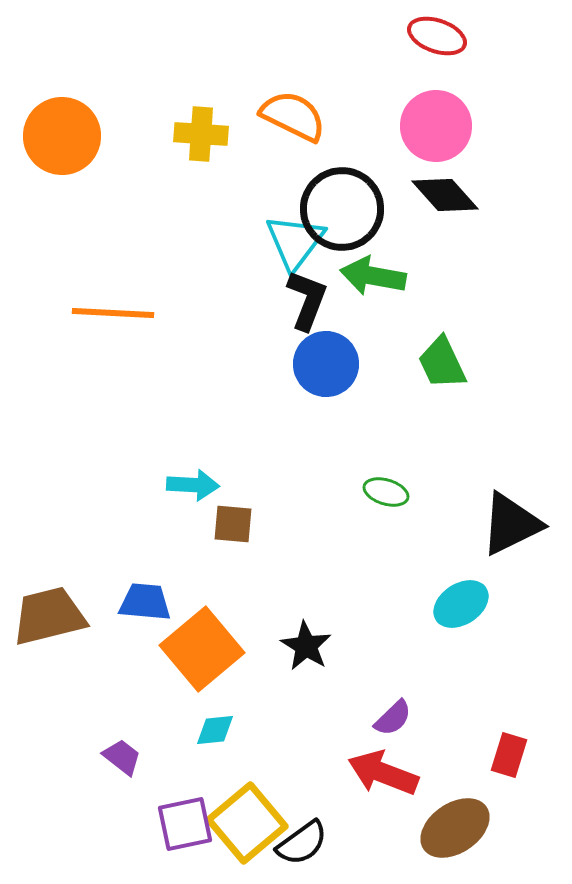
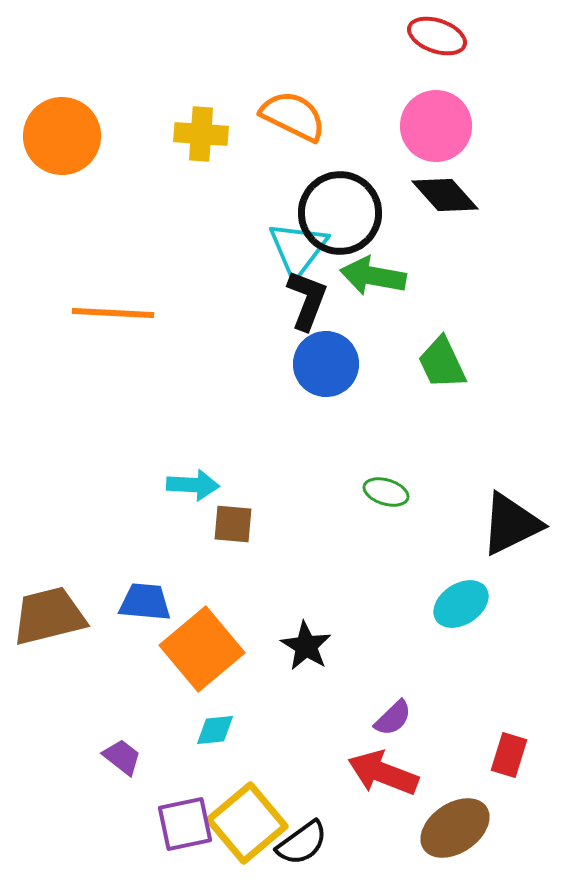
black circle: moved 2 px left, 4 px down
cyan triangle: moved 3 px right, 7 px down
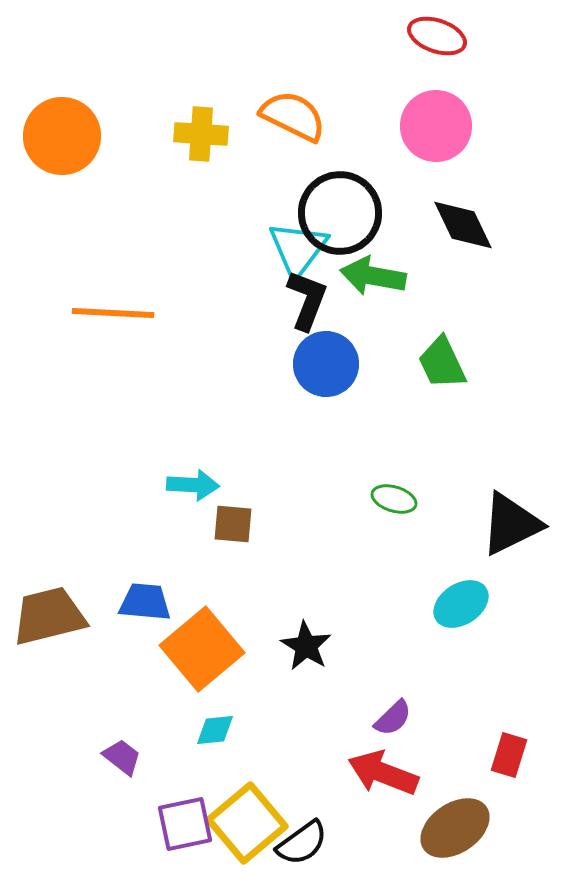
black diamond: moved 18 px right, 30 px down; rotated 16 degrees clockwise
green ellipse: moved 8 px right, 7 px down
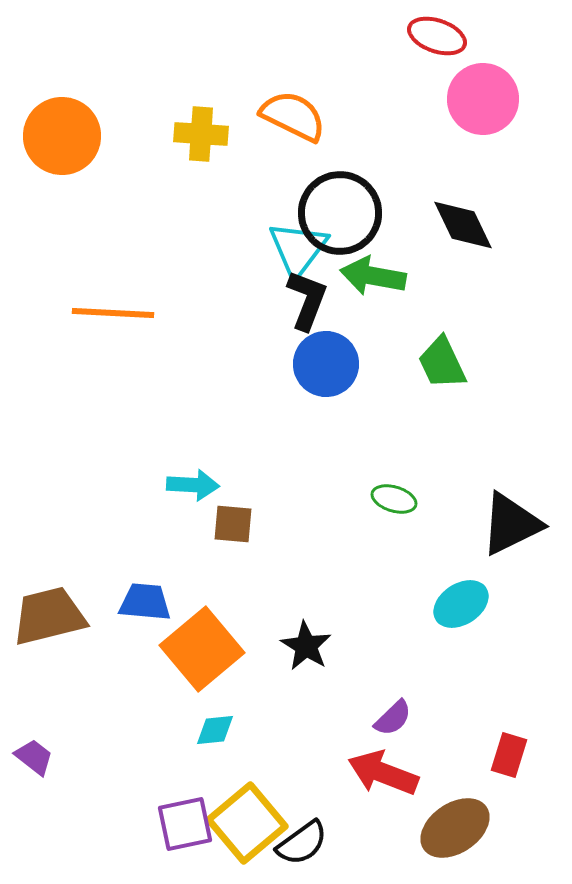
pink circle: moved 47 px right, 27 px up
purple trapezoid: moved 88 px left
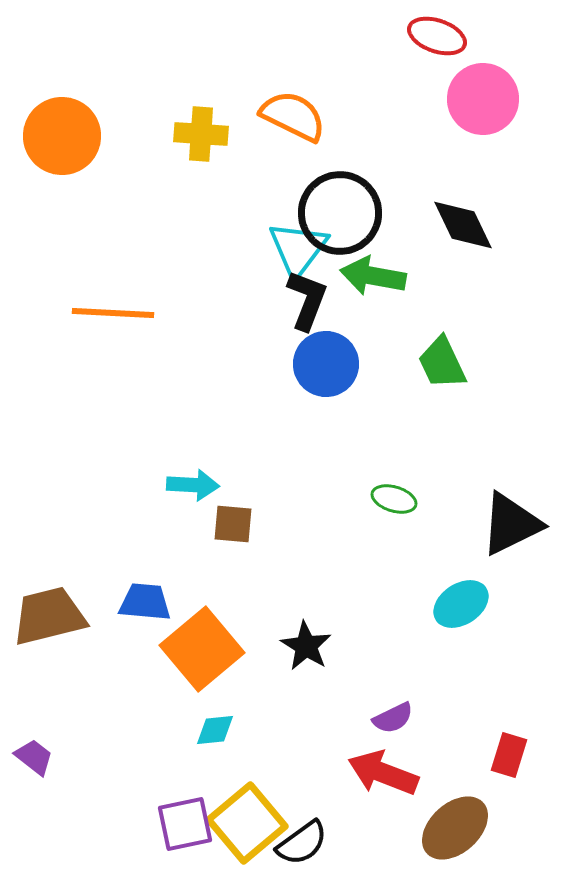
purple semicircle: rotated 18 degrees clockwise
brown ellipse: rotated 8 degrees counterclockwise
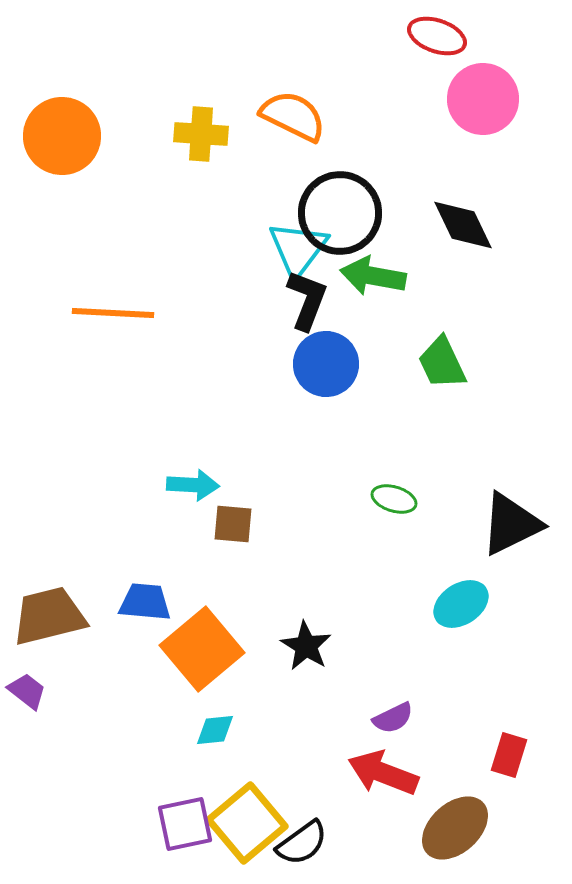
purple trapezoid: moved 7 px left, 66 px up
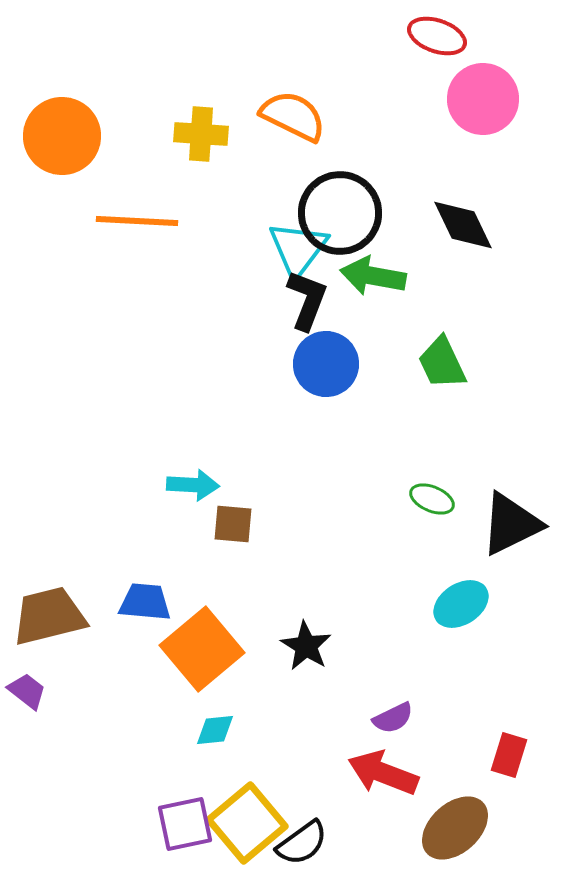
orange line: moved 24 px right, 92 px up
green ellipse: moved 38 px right; rotated 6 degrees clockwise
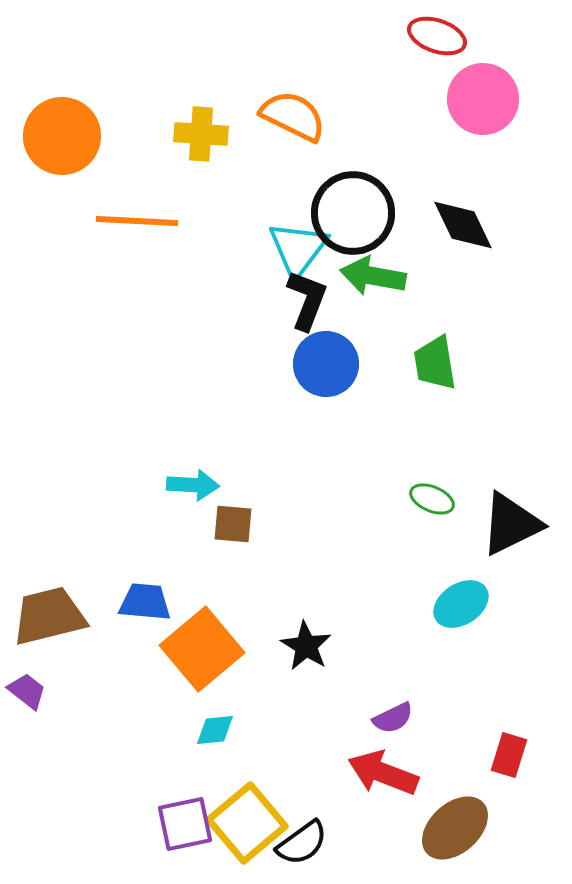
black circle: moved 13 px right
green trapezoid: moved 7 px left; rotated 16 degrees clockwise
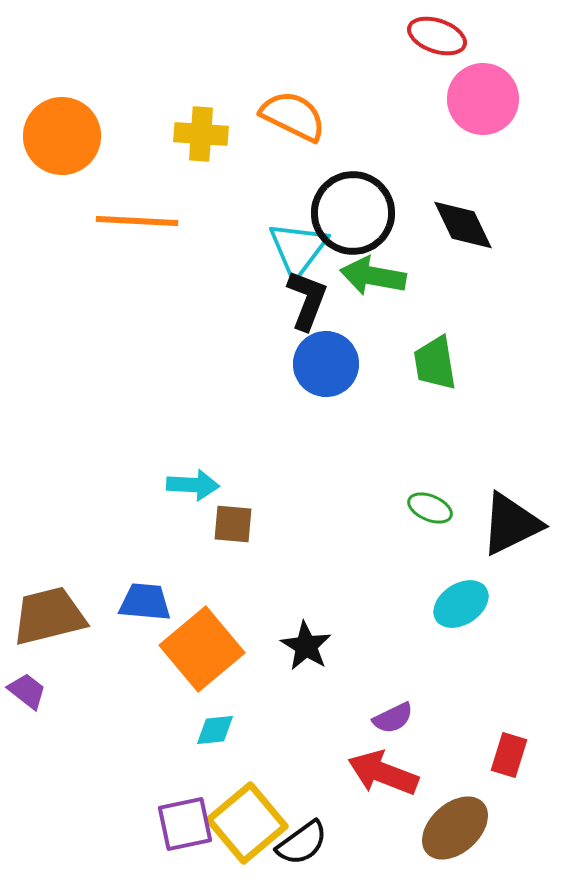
green ellipse: moved 2 px left, 9 px down
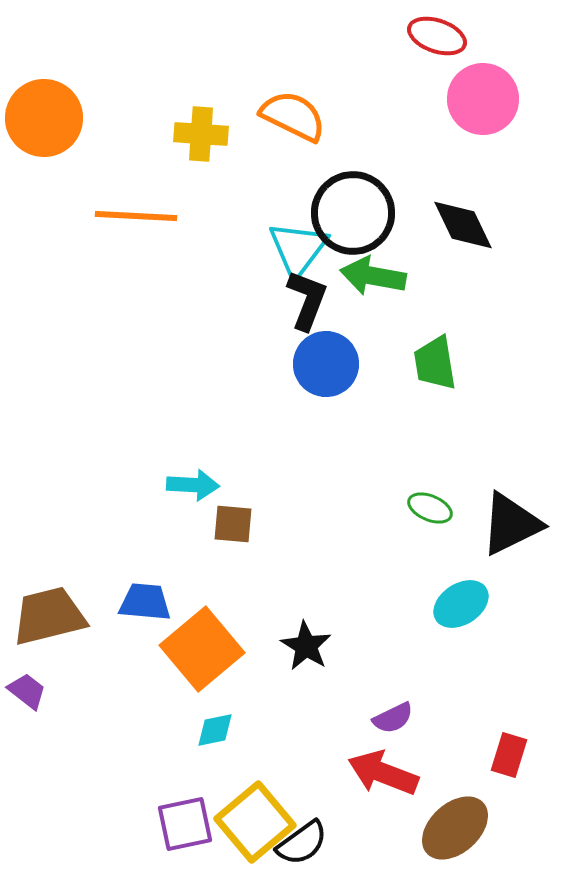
orange circle: moved 18 px left, 18 px up
orange line: moved 1 px left, 5 px up
cyan diamond: rotated 6 degrees counterclockwise
yellow square: moved 8 px right, 1 px up
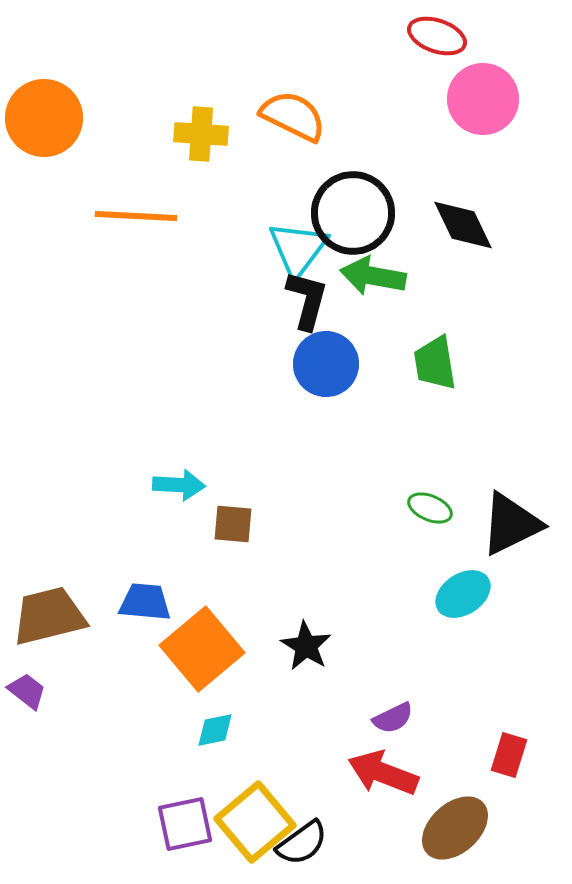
black L-shape: rotated 6 degrees counterclockwise
cyan arrow: moved 14 px left
cyan ellipse: moved 2 px right, 10 px up
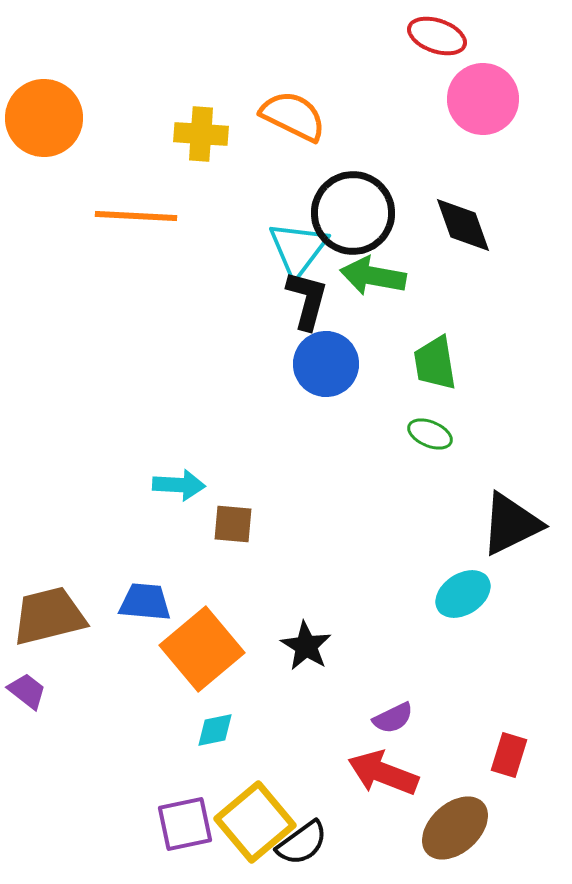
black diamond: rotated 6 degrees clockwise
green ellipse: moved 74 px up
